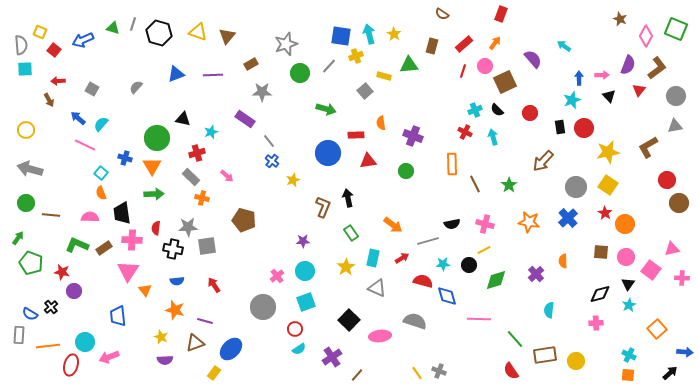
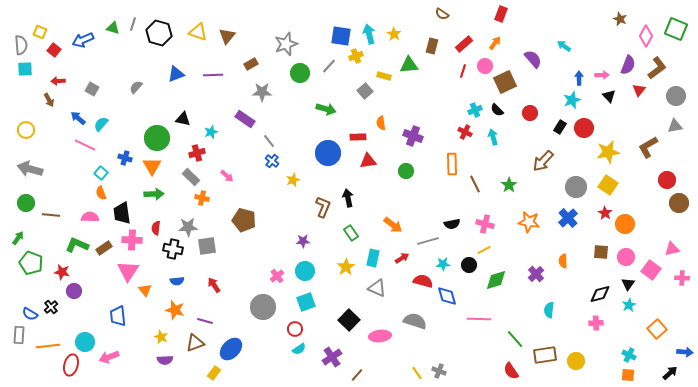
black rectangle at (560, 127): rotated 40 degrees clockwise
red rectangle at (356, 135): moved 2 px right, 2 px down
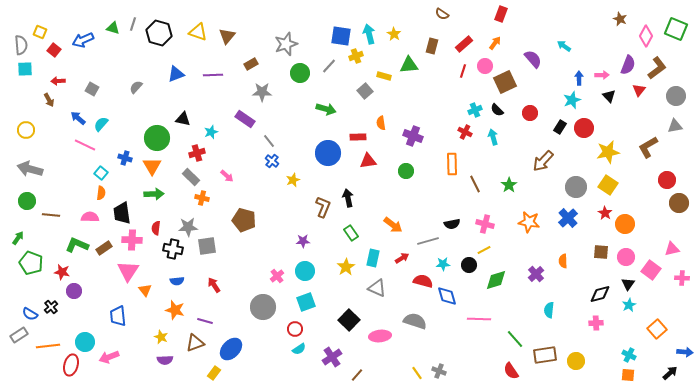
orange semicircle at (101, 193): rotated 152 degrees counterclockwise
green circle at (26, 203): moved 1 px right, 2 px up
gray rectangle at (19, 335): rotated 54 degrees clockwise
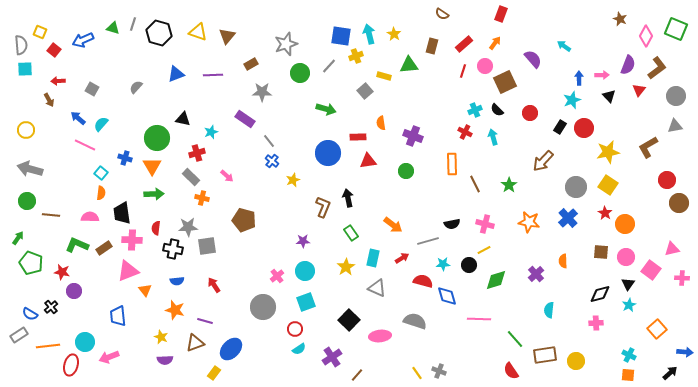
pink triangle at (128, 271): rotated 35 degrees clockwise
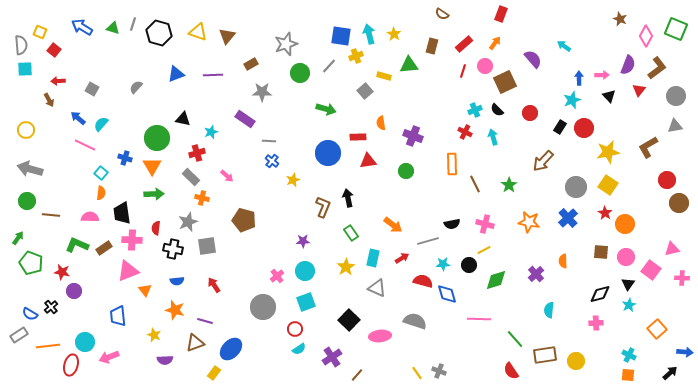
blue arrow at (83, 40): moved 1 px left, 13 px up; rotated 55 degrees clockwise
gray line at (269, 141): rotated 48 degrees counterclockwise
gray star at (188, 227): moved 5 px up; rotated 18 degrees counterclockwise
blue diamond at (447, 296): moved 2 px up
yellow star at (161, 337): moved 7 px left, 2 px up
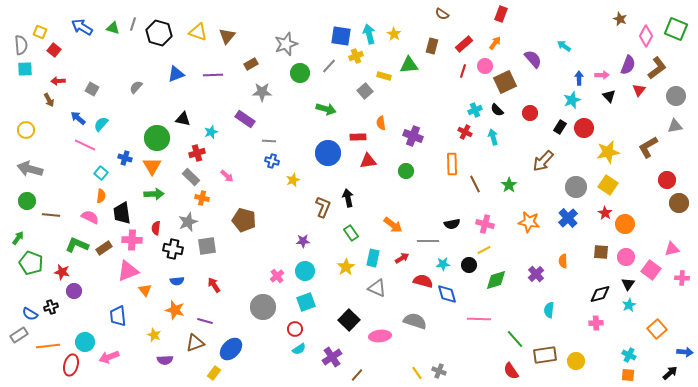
blue cross at (272, 161): rotated 24 degrees counterclockwise
orange semicircle at (101, 193): moved 3 px down
pink semicircle at (90, 217): rotated 24 degrees clockwise
gray line at (428, 241): rotated 15 degrees clockwise
black cross at (51, 307): rotated 24 degrees clockwise
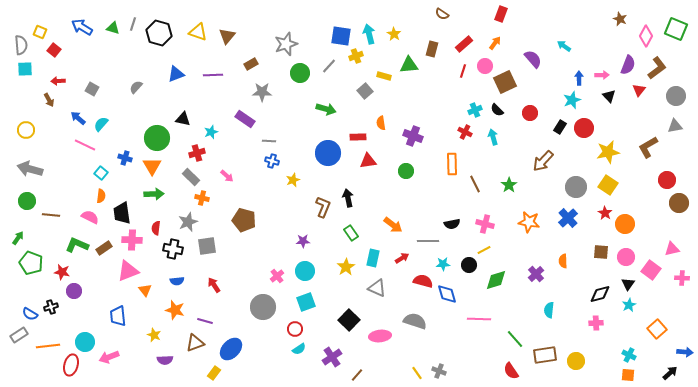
brown rectangle at (432, 46): moved 3 px down
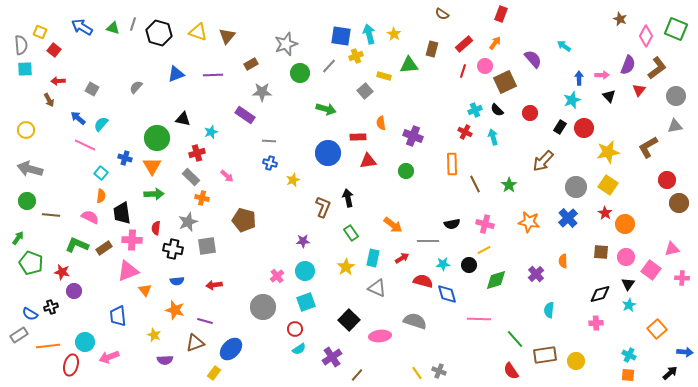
purple rectangle at (245, 119): moved 4 px up
blue cross at (272, 161): moved 2 px left, 2 px down
red arrow at (214, 285): rotated 63 degrees counterclockwise
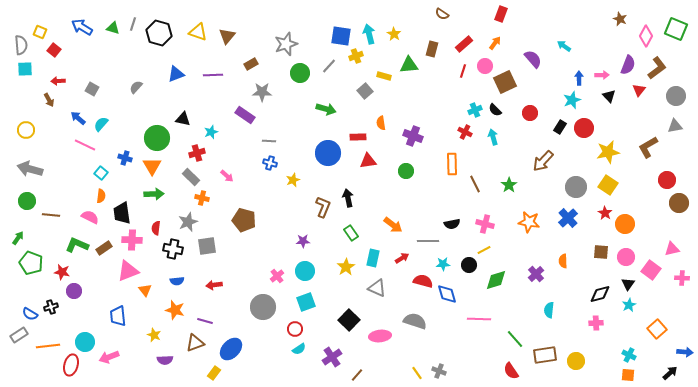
black semicircle at (497, 110): moved 2 px left
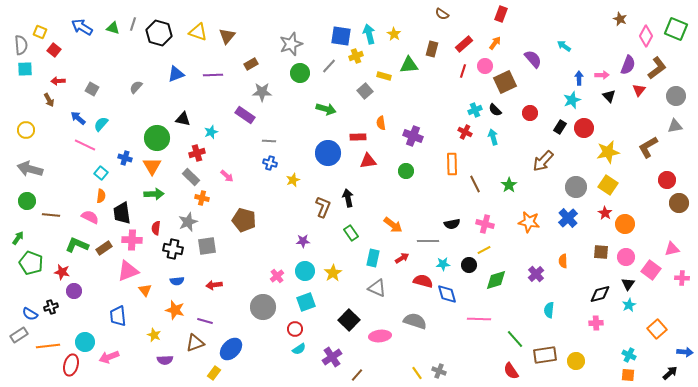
gray star at (286, 44): moved 5 px right
yellow star at (346, 267): moved 13 px left, 6 px down
